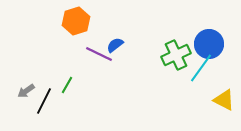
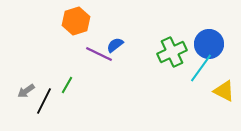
green cross: moved 4 px left, 3 px up
yellow triangle: moved 9 px up
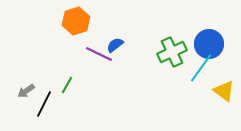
yellow triangle: rotated 10 degrees clockwise
black line: moved 3 px down
